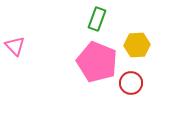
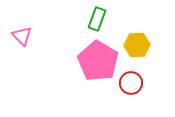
pink triangle: moved 7 px right, 10 px up
pink pentagon: moved 1 px right, 1 px up; rotated 9 degrees clockwise
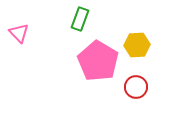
green rectangle: moved 17 px left
pink triangle: moved 3 px left, 3 px up
red circle: moved 5 px right, 4 px down
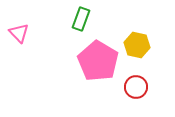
green rectangle: moved 1 px right
yellow hexagon: rotated 15 degrees clockwise
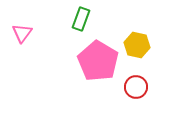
pink triangle: moved 3 px right; rotated 20 degrees clockwise
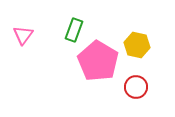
green rectangle: moved 7 px left, 11 px down
pink triangle: moved 1 px right, 2 px down
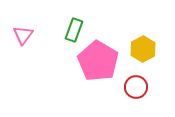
yellow hexagon: moved 6 px right, 4 px down; rotated 20 degrees clockwise
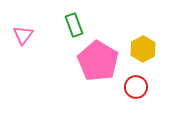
green rectangle: moved 5 px up; rotated 40 degrees counterclockwise
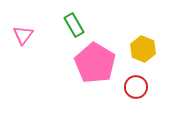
green rectangle: rotated 10 degrees counterclockwise
yellow hexagon: rotated 10 degrees counterclockwise
pink pentagon: moved 3 px left, 2 px down
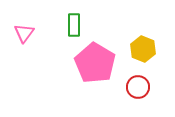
green rectangle: rotated 30 degrees clockwise
pink triangle: moved 1 px right, 2 px up
red circle: moved 2 px right
